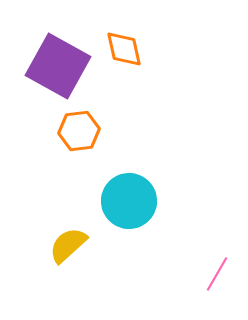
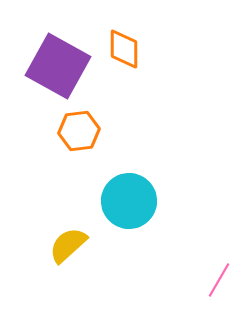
orange diamond: rotated 12 degrees clockwise
pink line: moved 2 px right, 6 px down
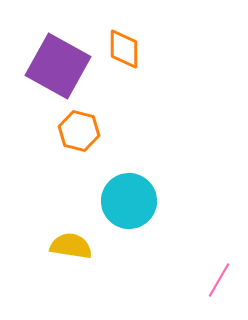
orange hexagon: rotated 21 degrees clockwise
yellow semicircle: moved 3 px right, 1 px down; rotated 51 degrees clockwise
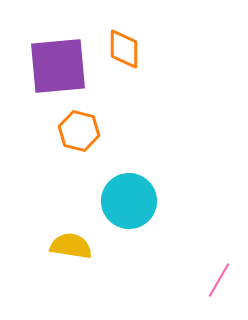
purple square: rotated 34 degrees counterclockwise
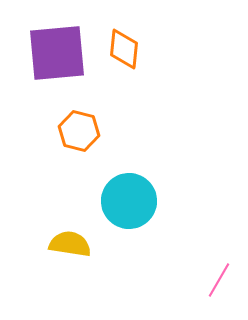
orange diamond: rotated 6 degrees clockwise
purple square: moved 1 px left, 13 px up
yellow semicircle: moved 1 px left, 2 px up
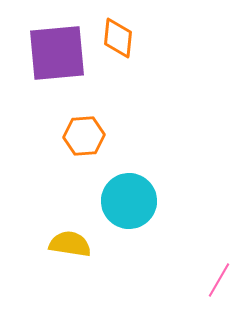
orange diamond: moved 6 px left, 11 px up
orange hexagon: moved 5 px right, 5 px down; rotated 18 degrees counterclockwise
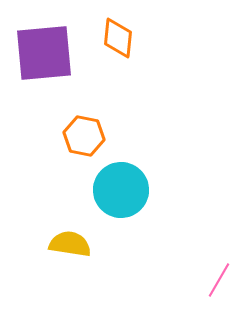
purple square: moved 13 px left
orange hexagon: rotated 15 degrees clockwise
cyan circle: moved 8 px left, 11 px up
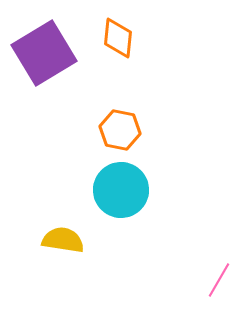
purple square: rotated 26 degrees counterclockwise
orange hexagon: moved 36 px right, 6 px up
yellow semicircle: moved 7 px left, 4 px up
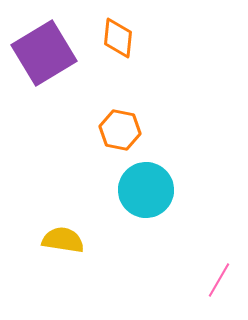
cyan circle: moved 25 px right
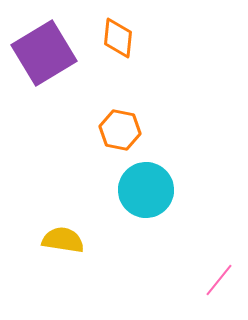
pink line: rotated 9 degrees clockwise
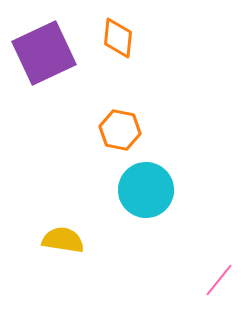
purple square: rotated 6 degrees clockwise
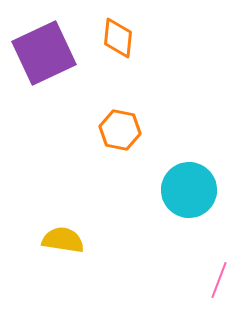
cyan circle: moved 43 px right
pink line: rotated 18 degrees counterclockwise
